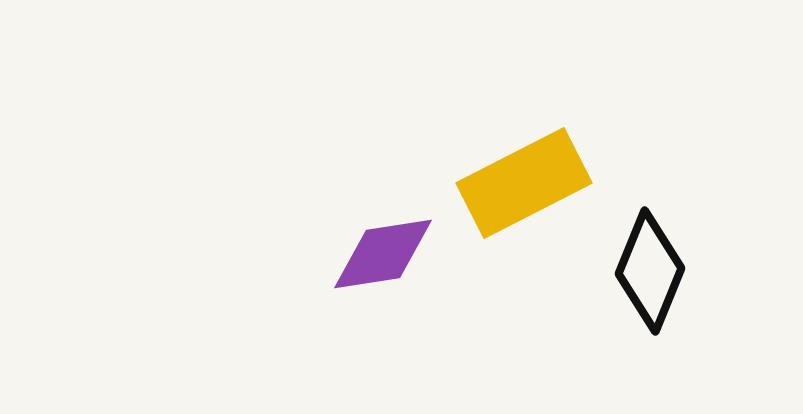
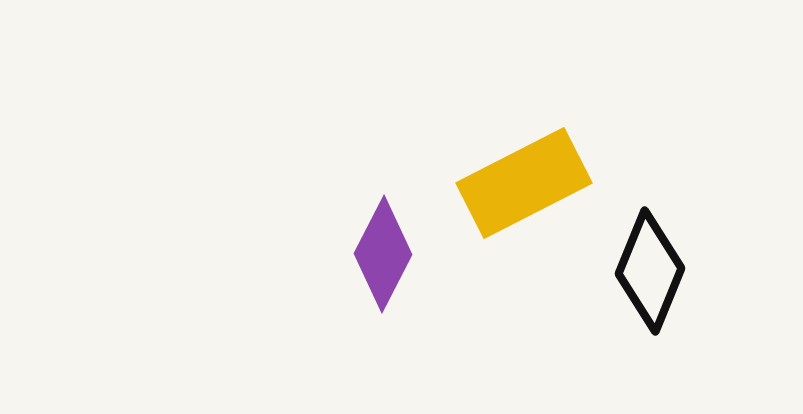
purple diamond: rotated 54 degrees counterclockwise
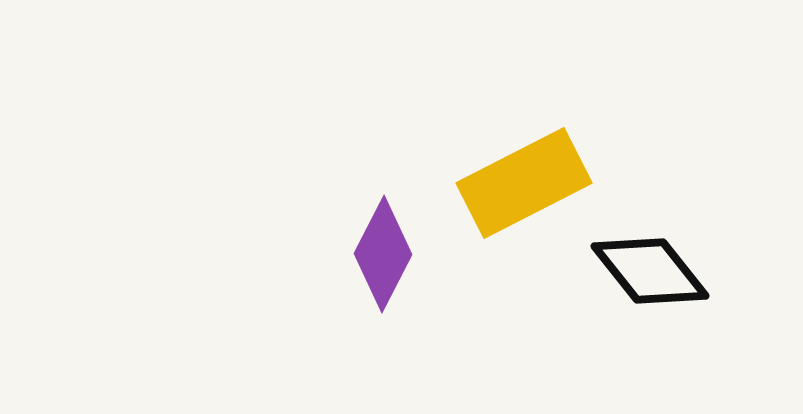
black diamond: rotated 61 degrees counterclockwise
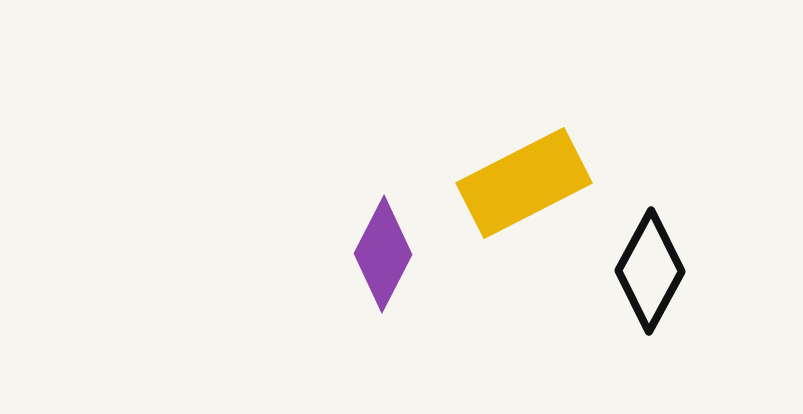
black diamond: rotated 67 degrees clockwise
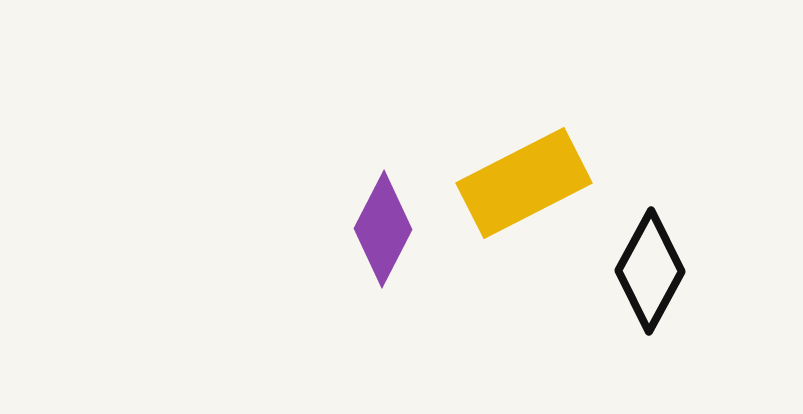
purple diamond: moved 25 px up
